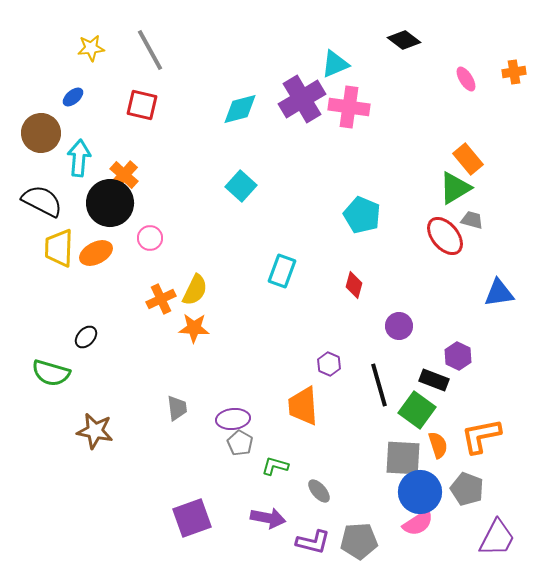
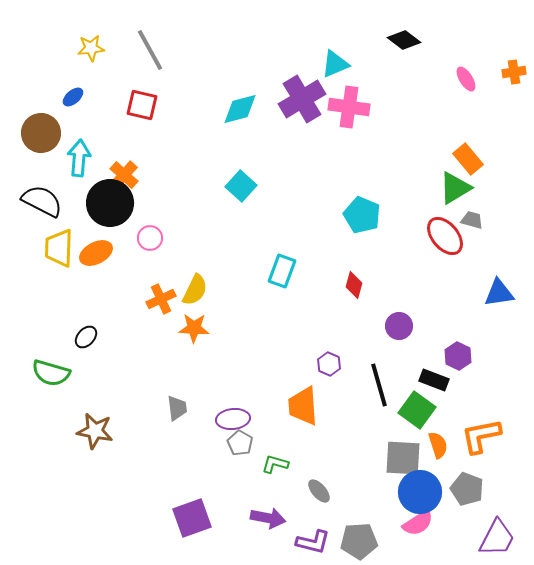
green L-shape at (275, 466): moved 2 px up
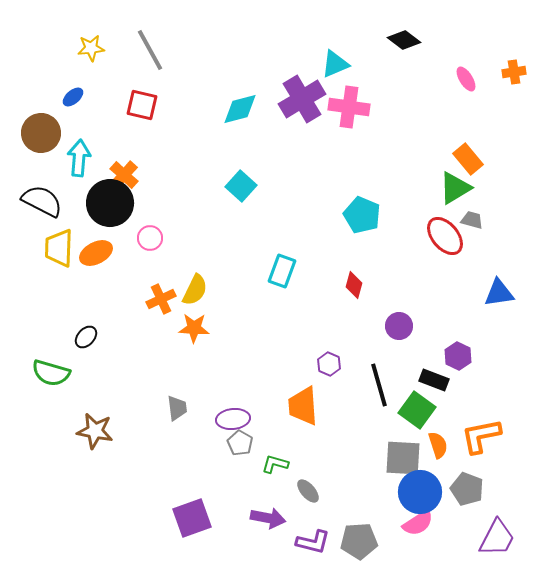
gray ellipse at (319, 491): moved 11 px left
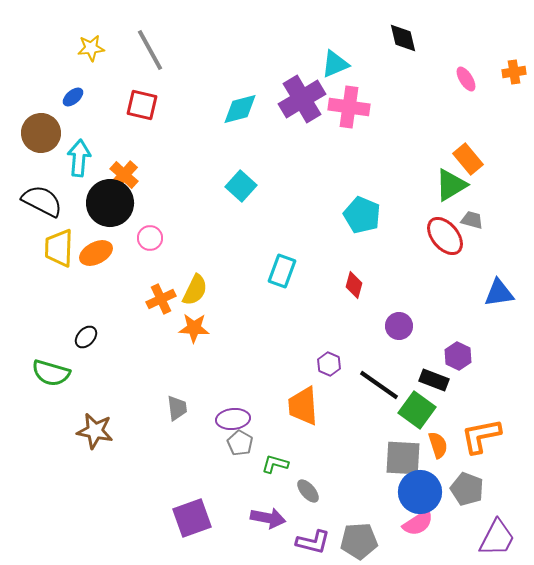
black diamond at (404, 40): moved 1 px left, 2 px up; rotated 40 degrees clockwise
green triangle at (455, 188): moved 4 px left, 3 px up
black line at (379, 385): rotated 39 degrees counterclockwise
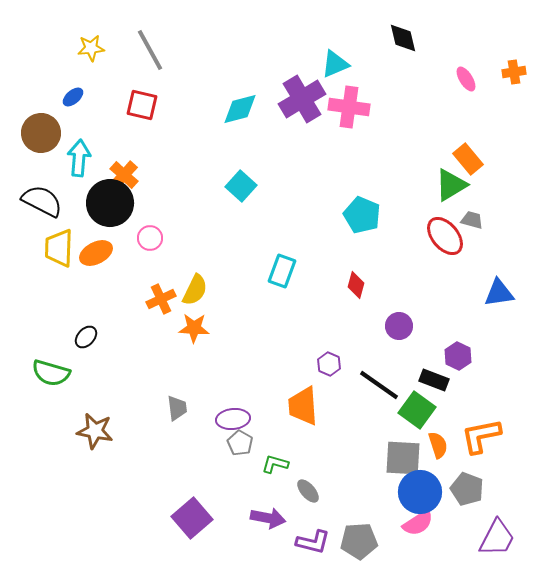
red diamond at (354, 285): moved 2 px right
purple square at (192, 518): rotated 21 degrees counterclockwise
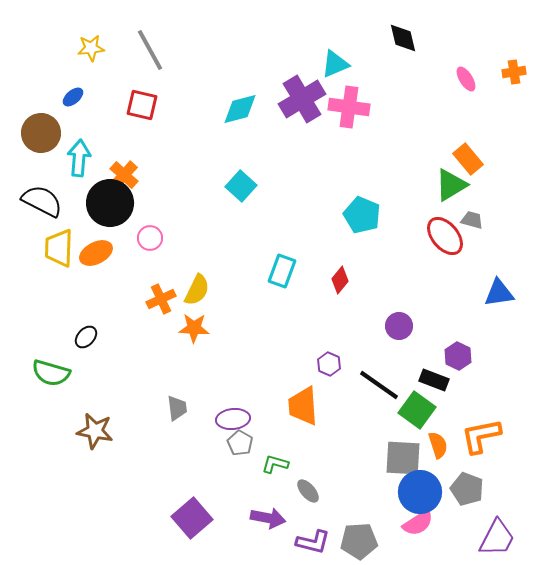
red diamond at (356, 285): moved 16 px left, 5 px up; rotated 24 degrees clockwise
yellow semicircle at (195, 290): moved 2 px right
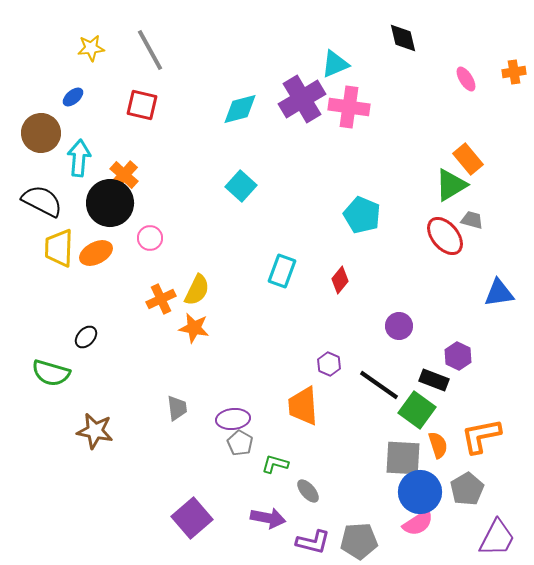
orange star at (194, 328): rotated 8 degrees clockwise
gray pentagon at (467, 489): rotated 20 degrees clockwise
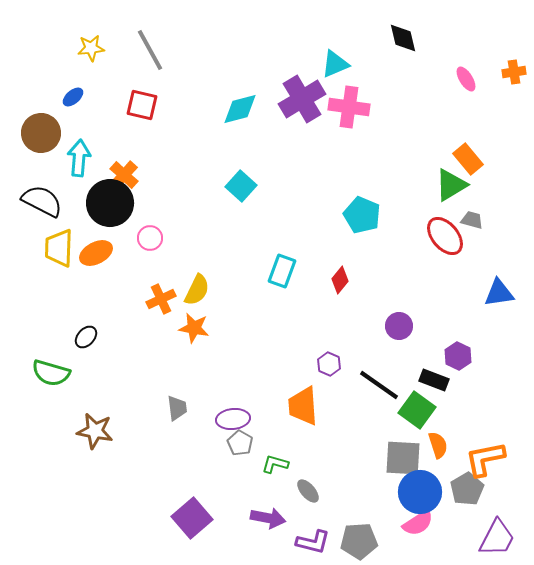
orange L-shape at (481, 436): moved 4 px right, 23 px down
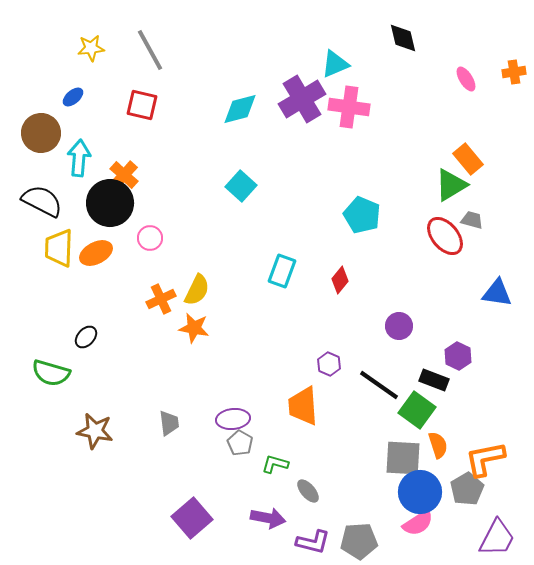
blue triangle at (499, 293): moved 2 px left; rotated 16 degrees clockwise
gray trapezoid at (177, 408): moved 8 px left, 15 px down
